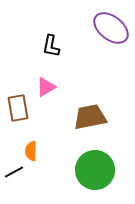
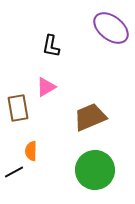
brown trapezoid: rotated 12 degrees counterclockwise
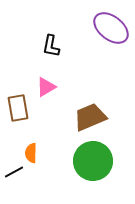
orange semicircle: moved 2 px down
green circle: moved 2 px left, 9 px up
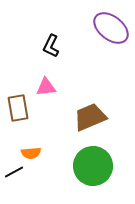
black L-shape: rotated 15 degrees clockwise
pink triangle: rotated 25 degrees clockwise
orange semicircle: rotated 96 degrees counterclockwise
green circle: moved 5 px down
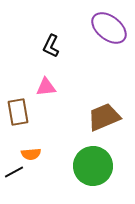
purple ellipse: moved 2 px left
brown rectangle: moved 4 px down
brown trapezoid: moved 14 px right
orange semicircle: moved 1 px down
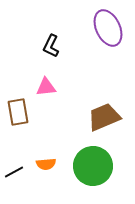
purple ellipse: moved 1 px left; rotated 27 degrees clockwise
orange semicircle: moved 15 px right, 10 px down
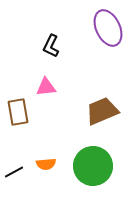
brown trapezoid: moved 2 px left, 6 px up
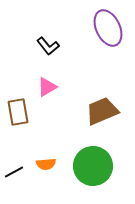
black L-shape: moved 3 px left; rotated 65 degrees counterclockwise
pink triangle: moved 1 px right; rotated 25 degrees counterclockwise
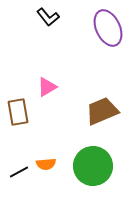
black L-shape: moved 29 px up
black line: moved 5 px right
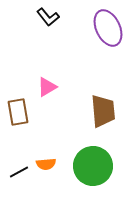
brown trapezoid: moved 1 px right; rotated 108 degrees clockwise
